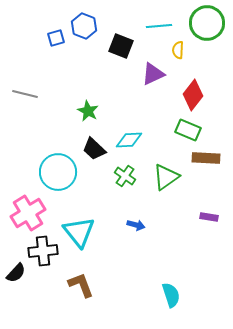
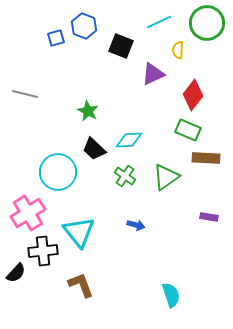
cyan line: moved 4 px up; rotated 20 degrees counterclockwise
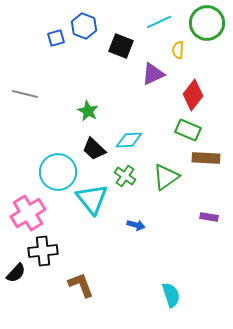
cyan triangle: moved 13 px right, 33 px up
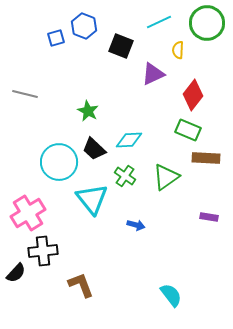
cyan circle: moved 1 px right, 10 px up
cyan semicircle: rotated 20 degrees counterclockwise
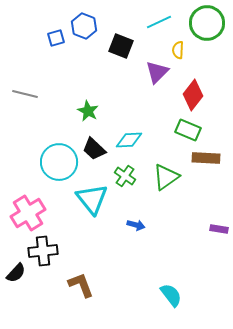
purple triangle: moved 4 px right, 2 px up; rotated 20 degrees counterclockwise
purple rectangle: moved 10 px right, 12 px down
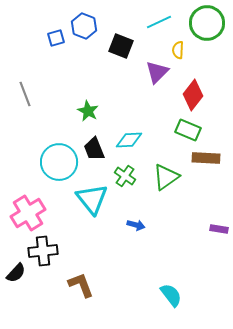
gray line: rotated 55 degrees clockwise
black trapezoid: rotated 25 degrees clockwise
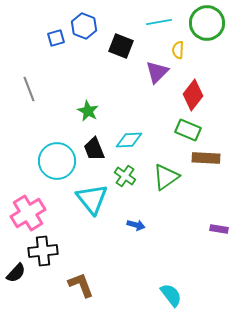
cyan line: rotated 15 degrees clockwise
gray line: moved 4 px right, 5 px up
cyan circle: moved 2 px left, 1 px up
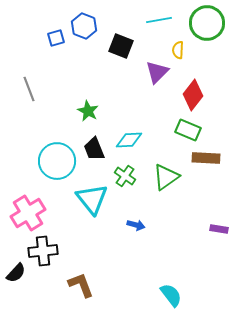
cyan line: moved 2 px up
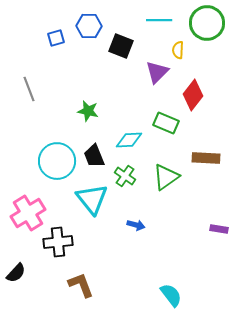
cyan line: rotated 10 degrees clockwise
blue hexagon: moved 5 px right; rotated 20 degrees counterclockwise
green star: rotated 15 degrees counterclockwise
green rectangle: moved 22 px left, 7 px up
black trapezoid: moved 7 px down
black cross: moved 15 px right, 9 px up
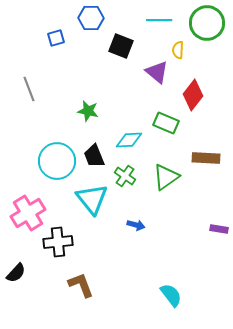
blue hexagon: moved 2 px right, 8 px up
purple triangle: rotated 35 degrees counterclockwise
